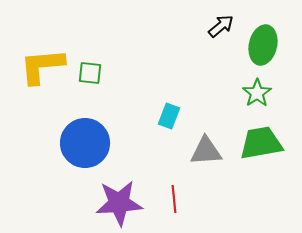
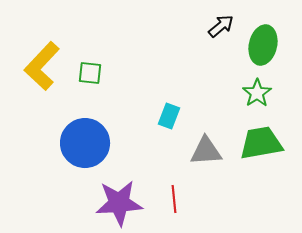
yellow L-shape: rotated 42 degrees counterclockwise
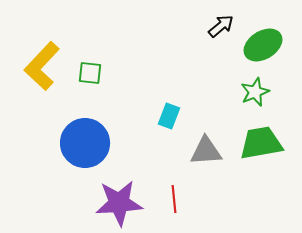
green ellipse: rotated 45 degrees clockwise
green star: moved 2 px left, 1 px up; rotated 12 degrees clockwise
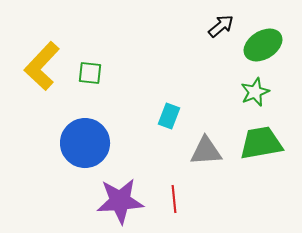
purple star: moved 1 px right, 2 px up
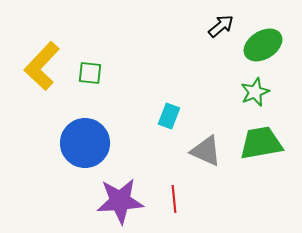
gray triangle: rotated 28 degrees clockwise
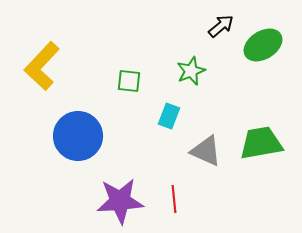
green square: moved 39 px right, 8 px down
green star: moved 64 px left, 21 px up
blue circle: moved 7 px left, 7 px up
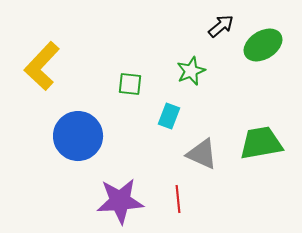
green square: moved 1 px right, 3 px down
gray triangle: moved 4 px left, 3 px down
red line: moved 4 px right
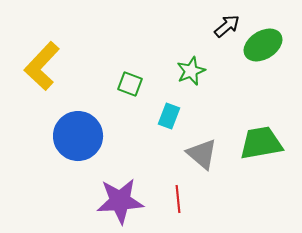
black arrow: moved 6 px right
green square: rotated 15 degrees clockwise
gray triangle: rotated 16 degrees clockwise
